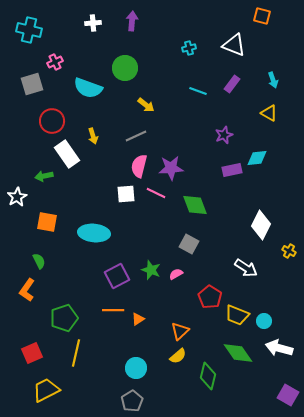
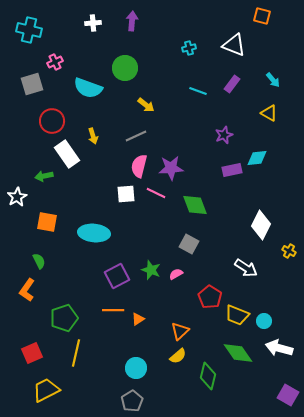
cyan arrow at (273, 80): rotated 21 degrees counterclockwise
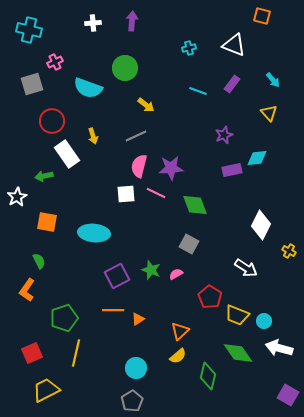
yellow triangle at (269, 113): rotated 18 degrees clockwise
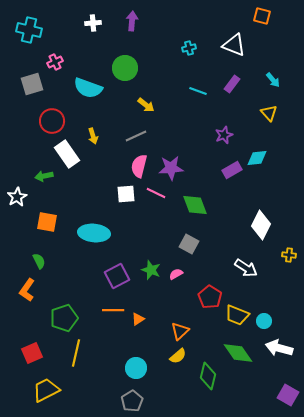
purple rectangle at (232, 170): rotated 18 degrees counterclockwise
yellow cross at (289, 251): moved 4 px down; rotated 24 degrees counterclockwise
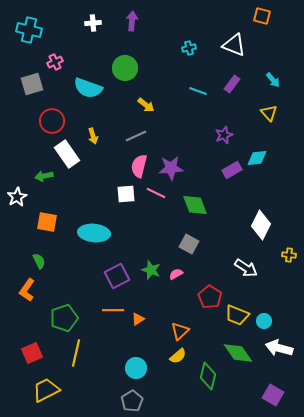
purple square at (288, 395): moved 15 px left
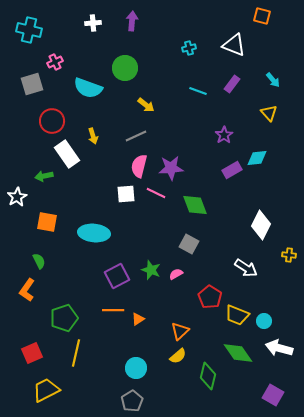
purple star at (224, 135): rotated 12 degrees counterclockwise
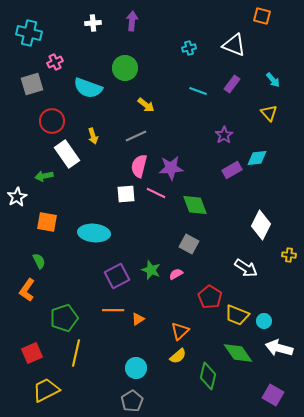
cyan cross at (29, 30): moved 3 px down
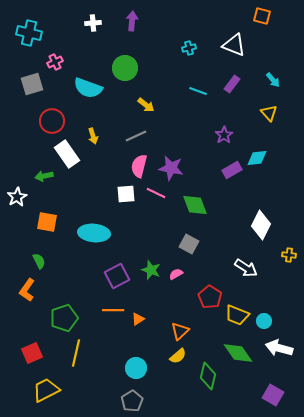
purple star at (171, 168): rotated 15 degrees clockwise
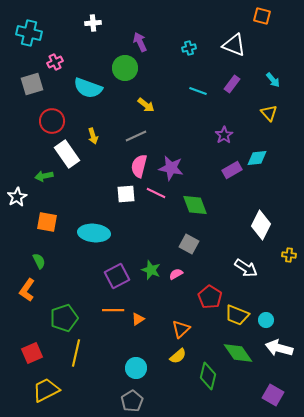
purple arrow at (132, 21): moved 8 px right, 21 px down; rotated 30 degrees counterclockwise
cyan circle at (264, 321): moved 2 px right, 1 px up
orange triangle at (180, 331): moved 1 px right, 2 px up
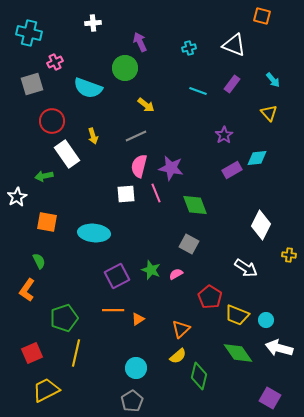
pink line at (156, 193): rotated 42 degrees clockwise
green diamond at (208, 376): moved 9 px left
purple square at (273, 395): moved 3 px left, 3 px down
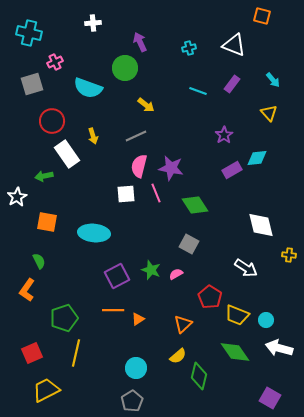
green diamond at (195, 205): rotated 12 degrees counterclockwise
white diamond at (261, 225): rotated 40 degrees counterclockwise
orange triangle at (181, 329): moved 2 px right, 5 px up
green diamond at (238, 353): moved 3 px left, 1 px up
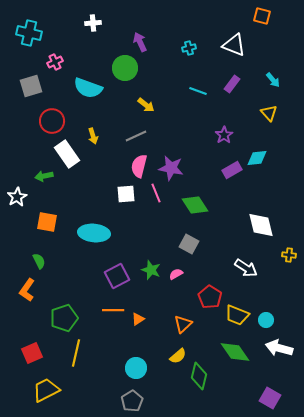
gray square at (32, 84): moved 1 px left, 2 px down
